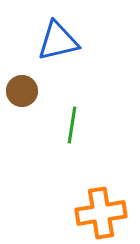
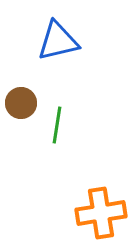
brown circle: moved 1 px left, 12 px down
green line: moved 15 px left
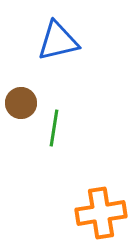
green line: moved 3 px left, 3 px down
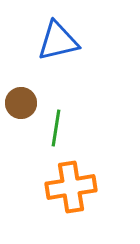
green line: moved 2 px right
orange cross: moved 30 px left, 26 px up
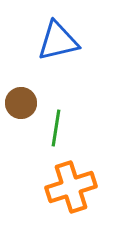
orange cross: rotated 9 degrees counterclockwise
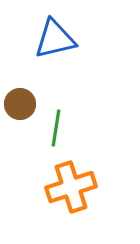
blue triangle: moved 3 px left, 2 px up
brown circle: moved 1 px left, 1 px down
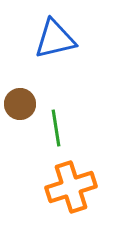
green line: rotated 18 degrees counterclockwise
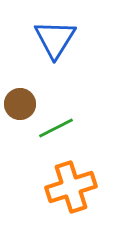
blue triangle: rotated 45 degrees counterclockwise
green line: rotated 72 degrees clockwise
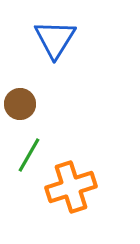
green line: moved 27 px left, 27 px down; rotated 33 degrees counterclockwise
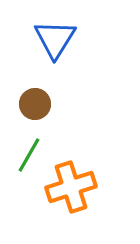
brown circle: moved 15 px right
